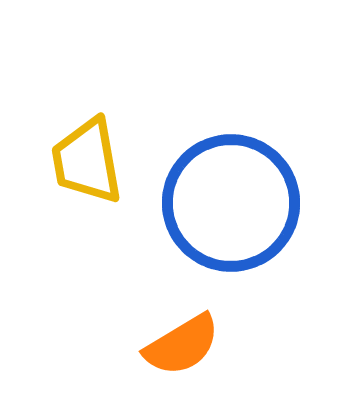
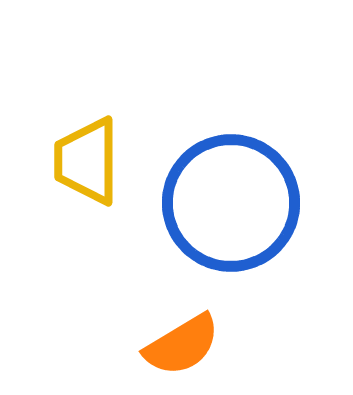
yellow trapezoid: rotated 10 degrees clockwise
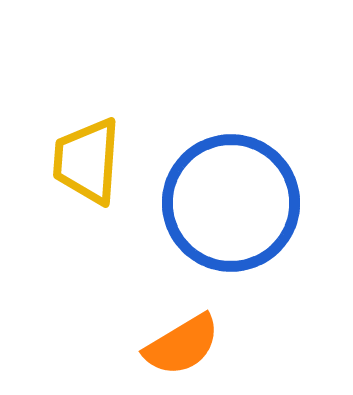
yellow trapezoid: rotated 4 degrees clockwise
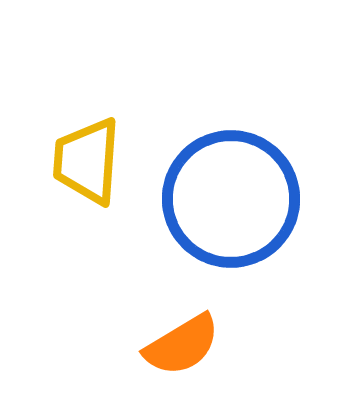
blue circle: moved 4 px up
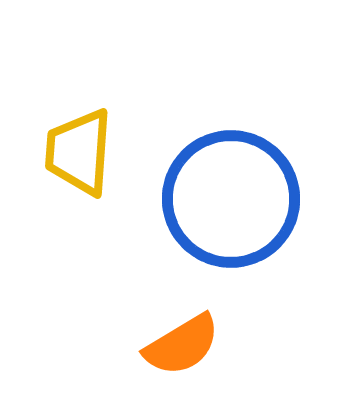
yellow trapezoid: moved 8 px left, 9 px up
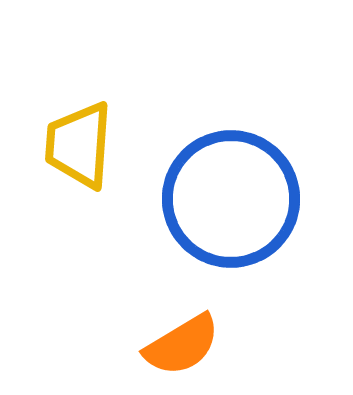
yellow trapezoid: moved 7 px up
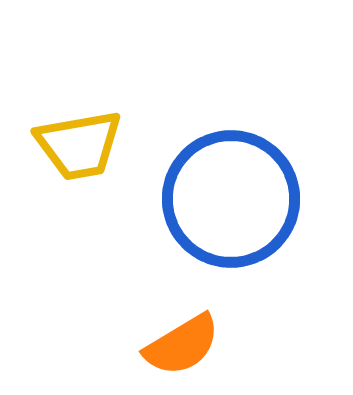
yellow trapezoid: rotated 104 degrees counterclockwise
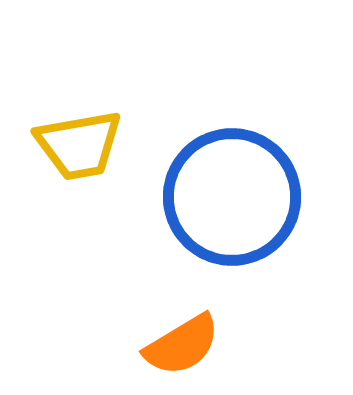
blue circle: moved 1 px right, 2 px up
